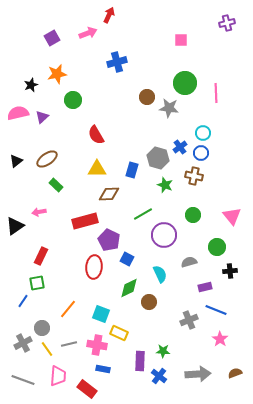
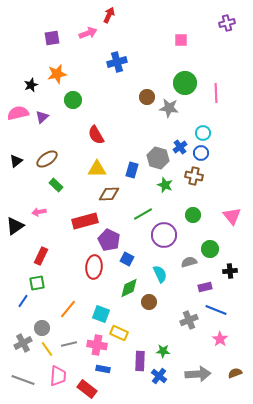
purple square at (52, 38): rotated 21 degrees clockwise
green circle at (217, 247): moved 7 px left, 2 px down
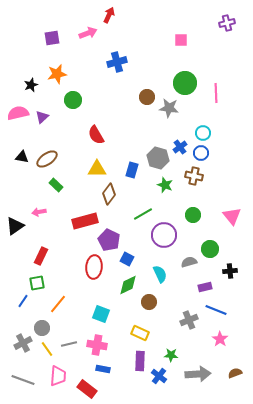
black triangle at (16, 161): moved 6 px right, 4 px up; rotated 48 degrees clockwise
brown diamond at (109, 194): rotated 50 degrees counterclockwise
green diamond at (129, 288): moved 1 px left, 3 px up
orange line at (68, 309): moved 10 px left, 5 px up
yellow rectangle at (119, 333): moved 21 px right
green star at (163, 351): moved 8 px right, 4 px down
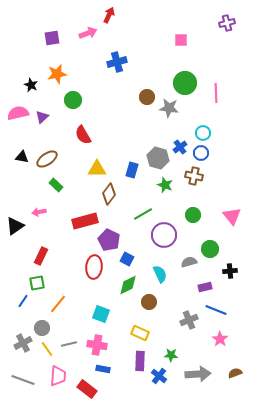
black star at (31, 85): rotated 24 degrees counterclockwise
red semicircle at (96, 135): moved 13 px left
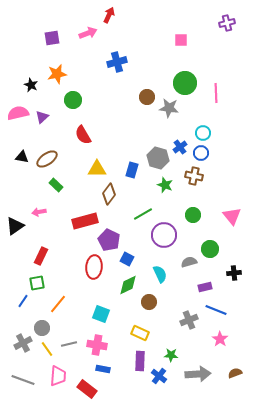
black cross at (230, 271): moved 4 px right, 2 px down
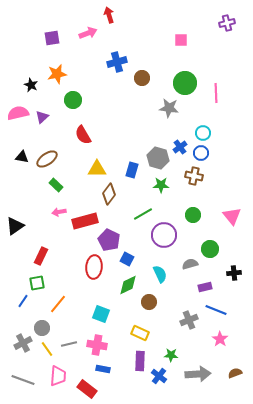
red arrow at (109, 15): rotated 42 degrees counterclockwise
brown circle at (147, 97): moved 5 px left, 19 px up
green star at (165, 185): moved 4 px left; rotated 21 degrees counterclockwise
pink arrow at (39, 212): moved 20 px right
gray semicircle at (189, 262): moved 1 px right, 2 px down
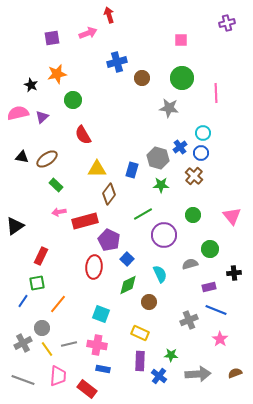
green circle at (185, 83): moved 3 px left, 5 px up
brown cross at (194, 176): rotated 30 degrees clockwise
blue square at (127, 259): rotated 16 degrees clockwise
purple rectangle at (205, 287): moved 4 px right
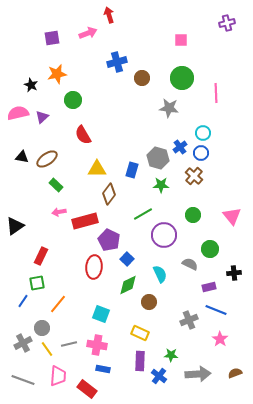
gray semicircle at (190, 264): rotated 42 degrees clockwise
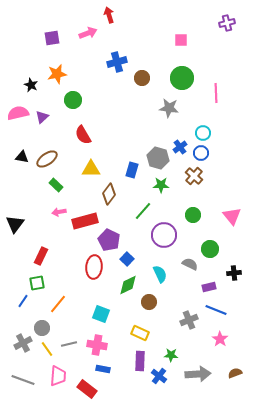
yellow triangle at (97, 169): moved 6 px left
green line at (143, 214): moved 3 px up; rotated 18 degrees counterclockwise
black triangle at (15, 226): moved 2 px up; rotated 18 degrees counterclockwise
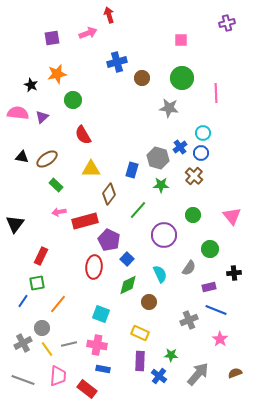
pink semicircle at (18, 113): rotated 20 degrees clockwise
green line at (143, 211): moved 5 px left, 1 px up
gray semicircle at (190, 264): moved 1 px left, 4 px down; rotated 98 degrees clockwise
gray arrow at (198, 374): rotated 45 degrees counterclockwise
